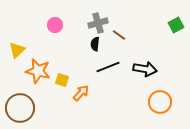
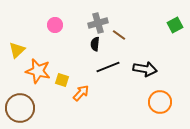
green square: moved 1 px left
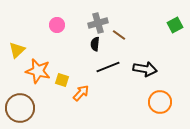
pink circle: moved 2 px right
